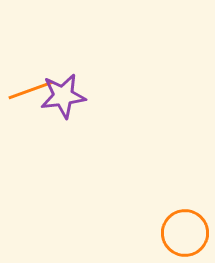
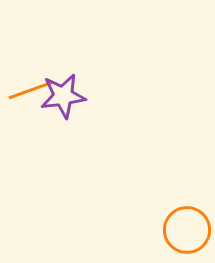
orange circle: moved 2 px right, 3 px up
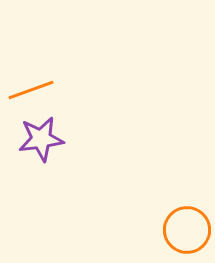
purple star: moved 22 px left, 43 px down
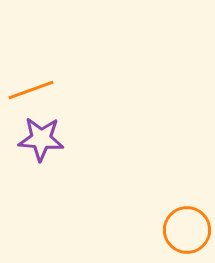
purple star: rotated 12 degrees clockwise
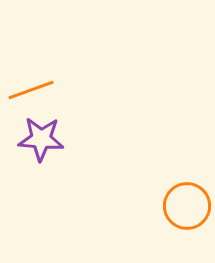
orange circle: moved 24 px up
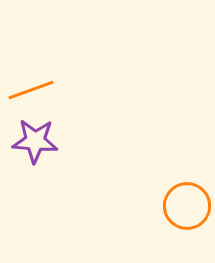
purple star: moved 6 px left, 2 px down
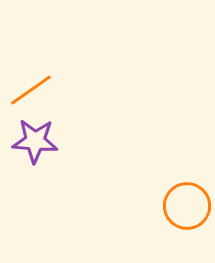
orange line: rotated 15 degrees counterclockwise
